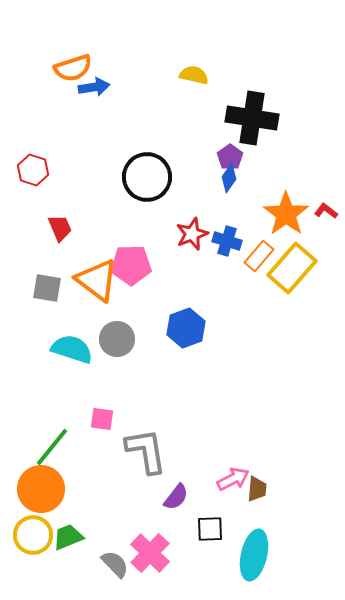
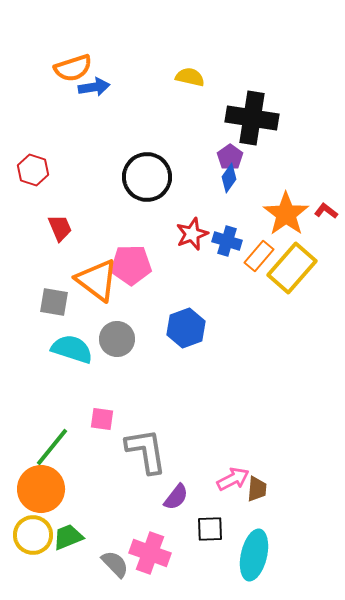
yellow semicircle: moved 4 px left, 2 px down
gray square: moved 7 px right, 14 px down
pink cross: rotated 24 degrees counterclockwise
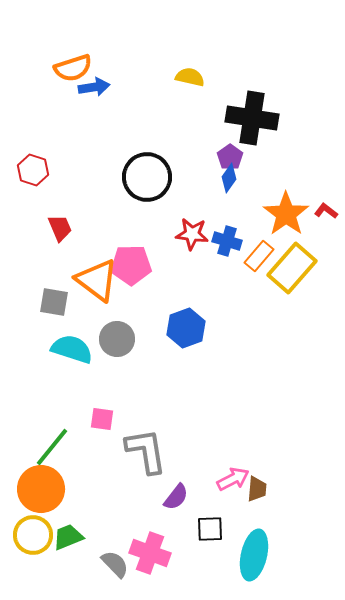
red star: rotated 28 degrees clockwise
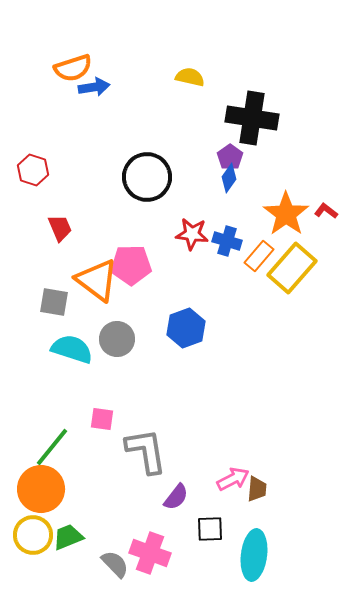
cyan ellipse: rotated 6 degrees counterclockwise
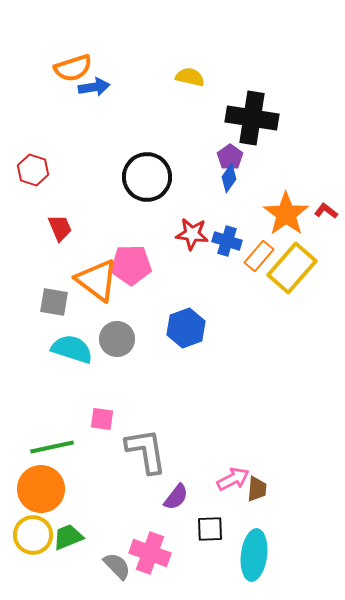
green line: rotated 39 degrees clockwise
gray semicircle: moved 2 px right, 2 px down
